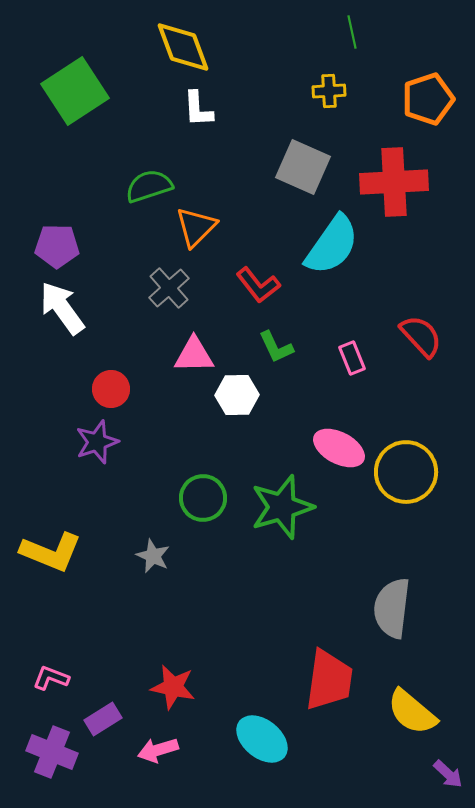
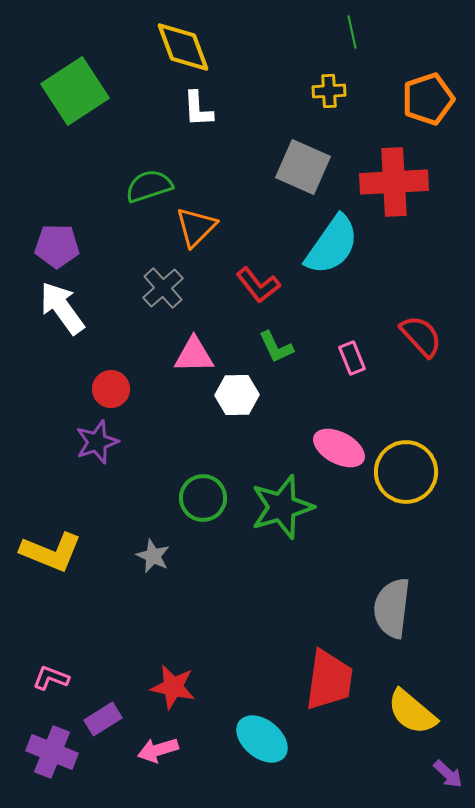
gray cross: moved 6 px left
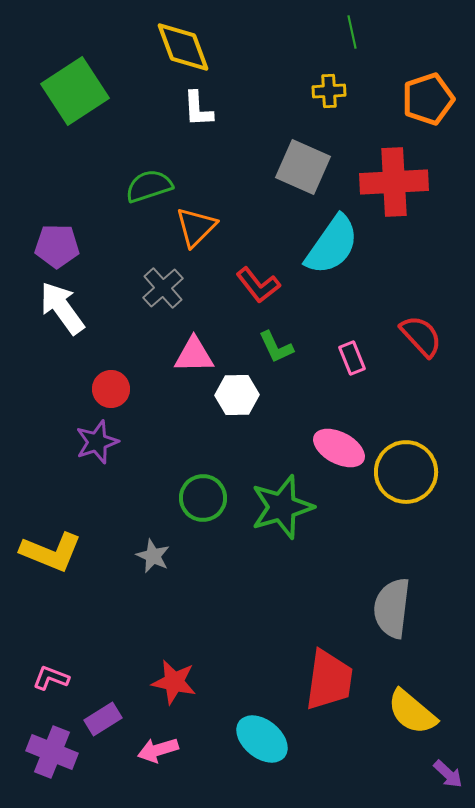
red star: moved 1 px right, 5 px up
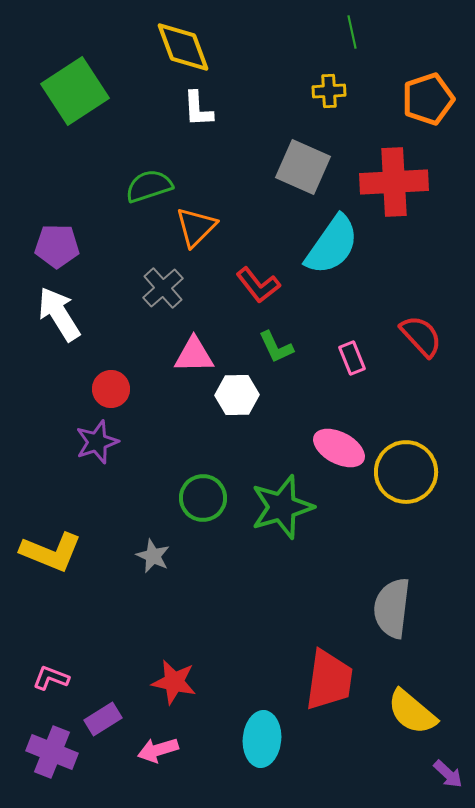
white arrow: moved 3 px left, 6 px down; rotated 4 degrees clockwise
cyan ellipse: rotated 56 degrees clockwise
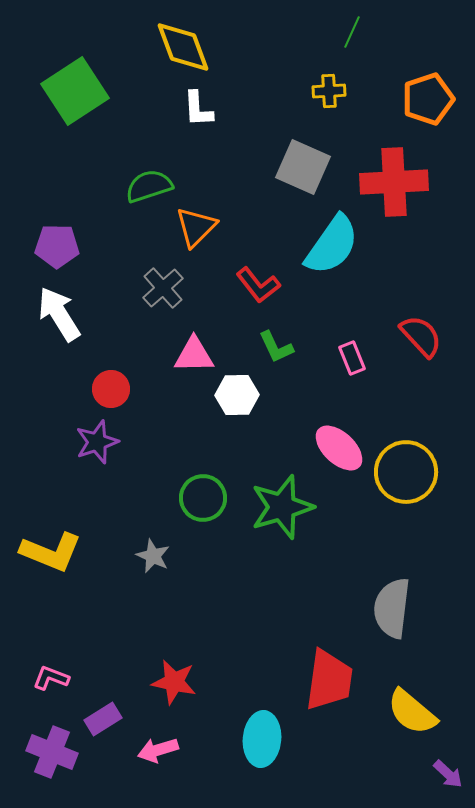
green line: rotated 36 degrees clockwise
pink ellipse: rotated 15 degrees clockwise
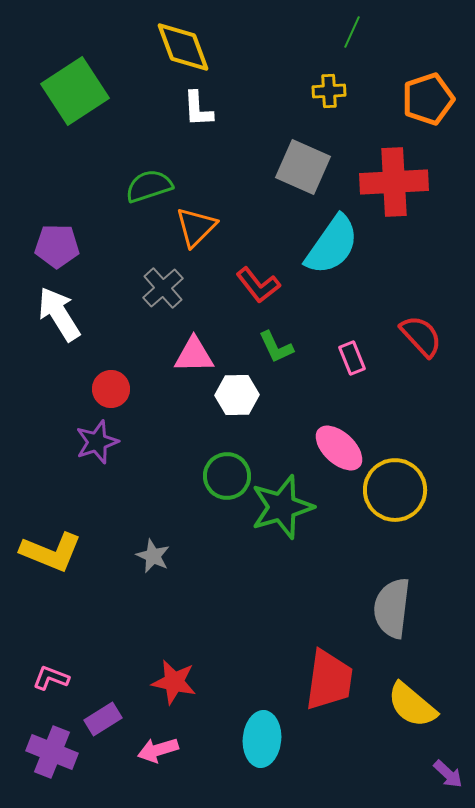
yellow circle: moved 11 px left, 18 px down
green circle: moved 24 px right, 22 px up
yellow semicircle: moved 7 px up
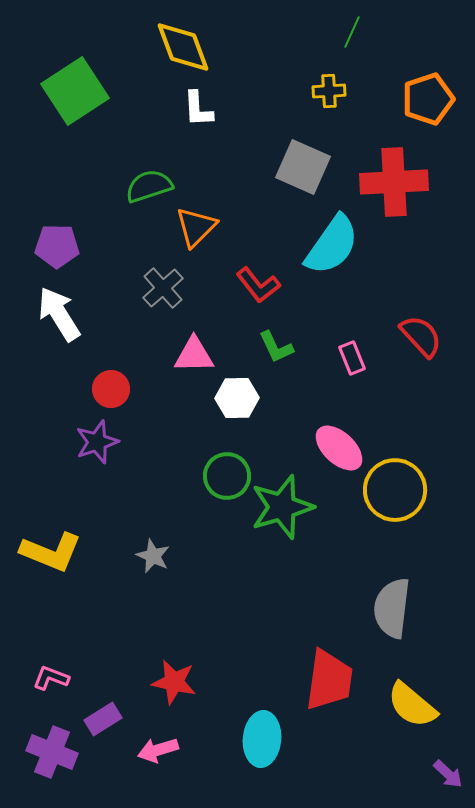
white hexagon: moved 3 px down
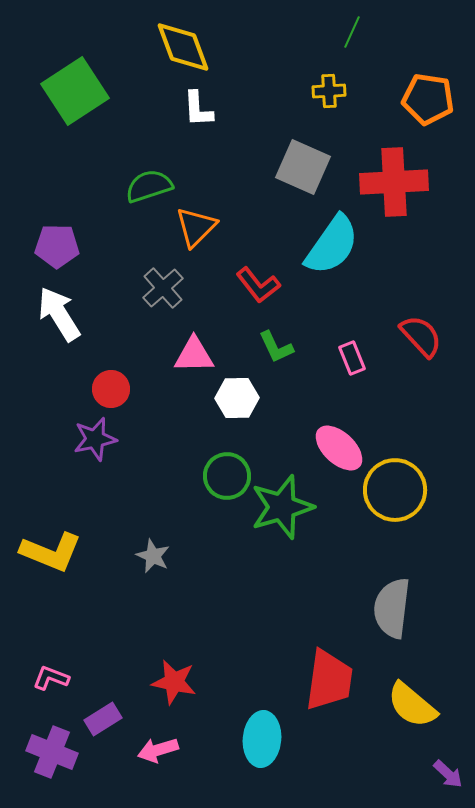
orange pentagon: rotated 27 degrees clockwise
purple star: moved 2 px left, 3 px up; rotated 6 degrees clockwise
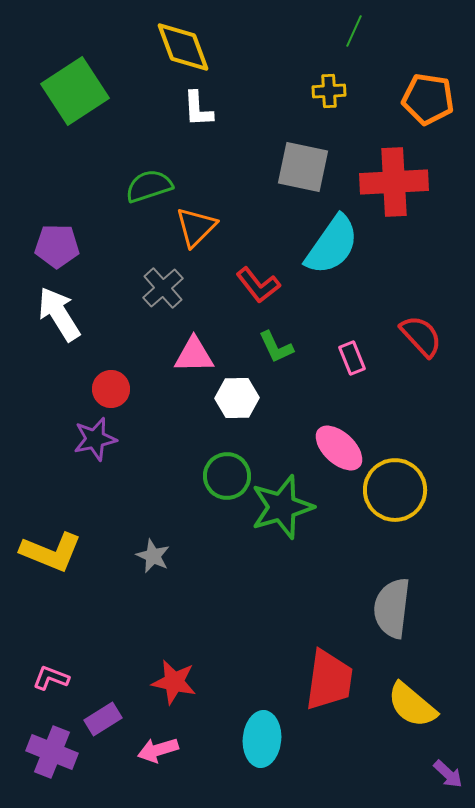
green line: moved 2 px right, 1 px up
gray square: rotated 12 degrees counterclockwise
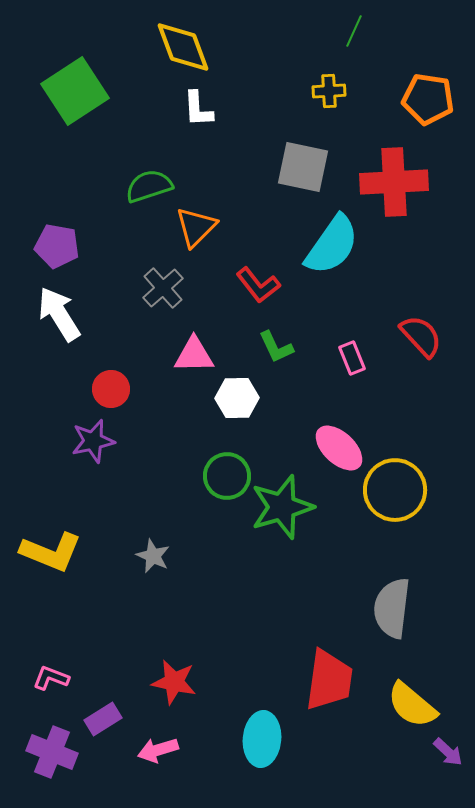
purple pentagon: rotated 9 degrees clockwise
purple star: moved 2 px left, 2 px down
purple arrow: moved 22 px up
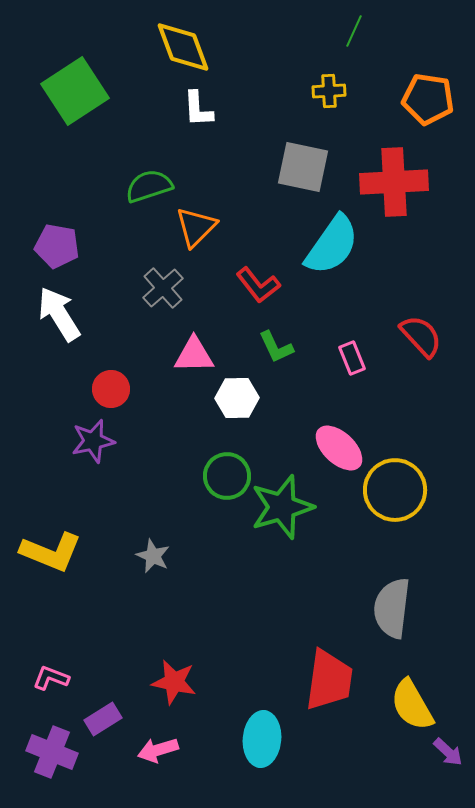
yellow semicircle: rotated 20 degrees clockwise
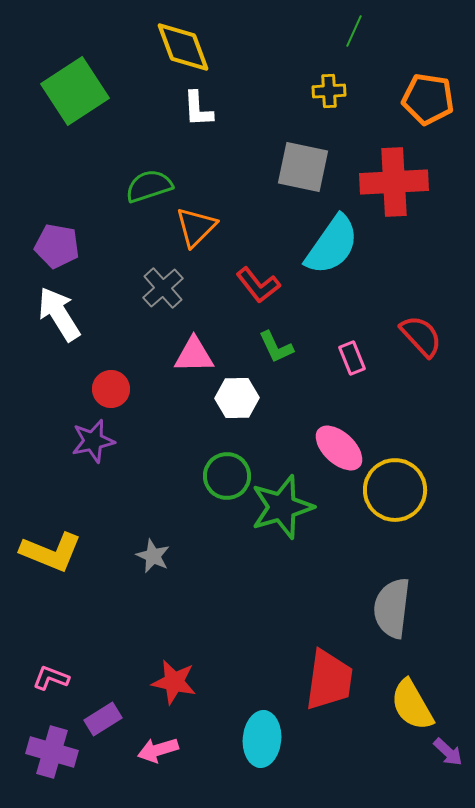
purple cross: rotated 6 degrees counterclockwise
